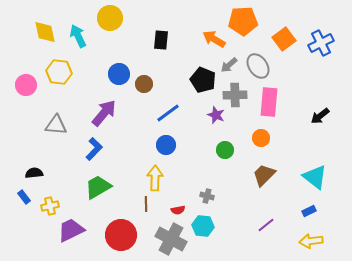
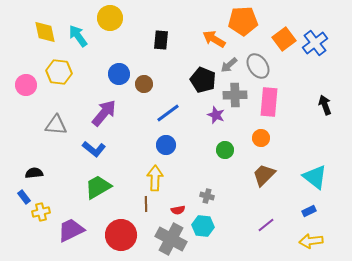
cyan arrow at (78, 36): rotated 10 degrees counterclockwise
blue cross at (321, 43): moved 6 px left; rotated 10 degrees counterclockwise
black arrow at (320, 116): moved 5 px right, 11 px up; rotated 108 degrees clockwise
blue L-shape at (94, 149): rotated 85 degrees clockwise
yellow cross at (50, 206): moved 9 px left, 6 px down
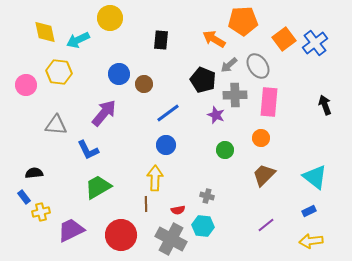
cyan arrow at (78, 36): moved 4 px down; rotated 80 degrees counterclockwise
blue L-shape at (94, 149): moved 6 px left, 1 px down; rotated 25 degrees clockwise
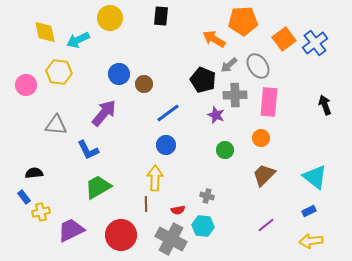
black rectangle at (161, 40): moved 24 px up
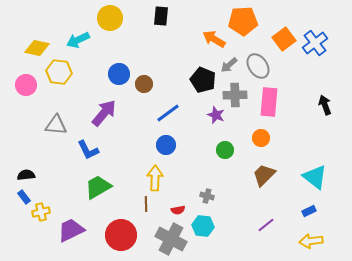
yellow diamond at (45, 32): moved 8 px left, 16 px down; rotated 65 degrees counterclockwise
black semicircle at (34, 173): moved 8 px left, 2 px down
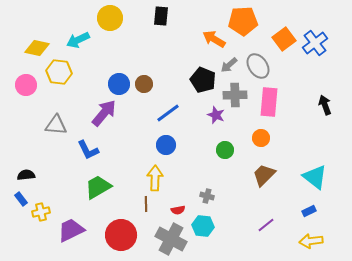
blue circle at (119, 74): moved 10 px down
blue rectangle at (24, 197): moved 3 px left, 2 px down
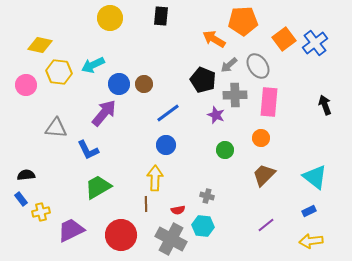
cyan arrow at (78, 40): moved 15 px right, 25 px down
yellow diamond at (37, 48): moved 3 px right, 3 px up
gray triangle at (56, 125): moved 3 px down
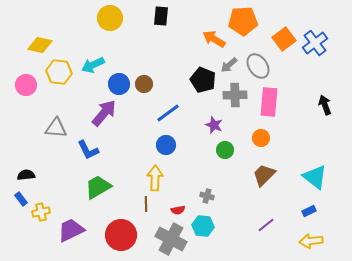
purple star at (216, 115): moved 2 px left, 10 px down
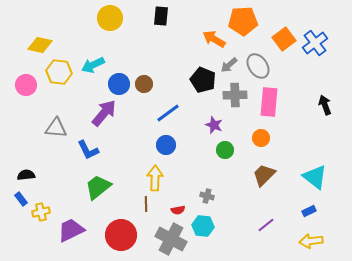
green trapezoid at (98, 187): rotated 8 degrees counterclockwise
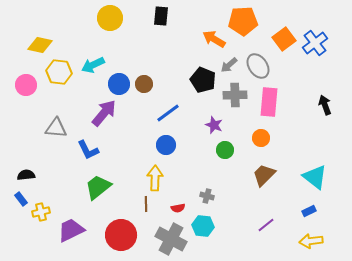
red semicircle at (178, 210): moved 2 px up
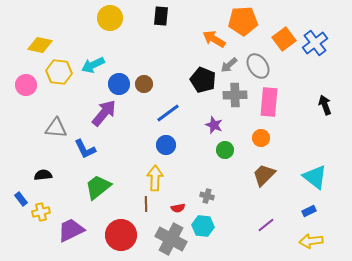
blue L-shape at (88, 150): moved 3 px left, 1 px up
black semicircle at (26, 175): moved 17 px right
